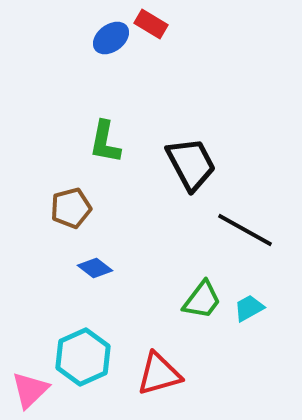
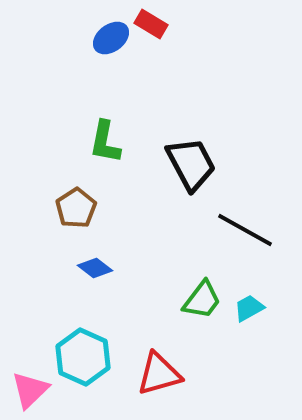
brown pentagon: moved 5 px right; rotated 18 degrees counterclockwise
cyan hexagon: rotated 12 degrees counterclockwise
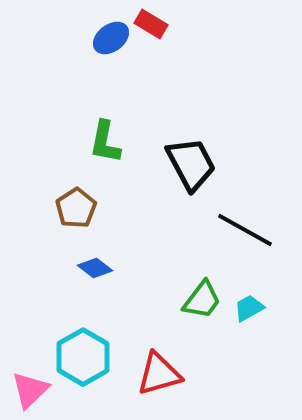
cyan hexagon: rotated 6 degrees clockwise
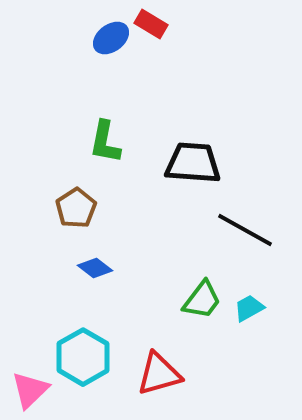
black trapezoid: moved 2 px right, 1 px up; rotated 58 degrees counterclockwise
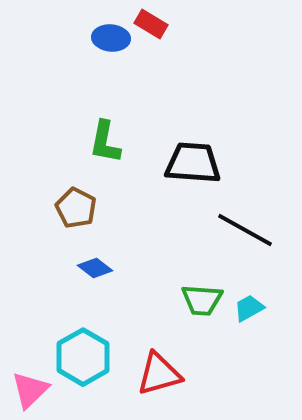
blue ellipse: rotated 42 degrees clockwise
brown pentagon: rotated 12 degrees counterclockwise
green trapezoid: rotated 57 degrees clockwise
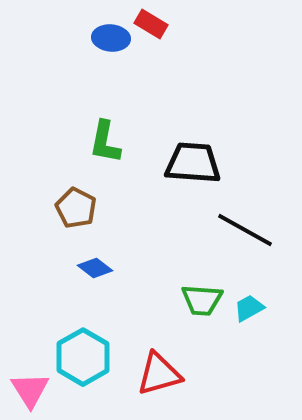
pink triangle: rotated 18 degrees counterclockwise
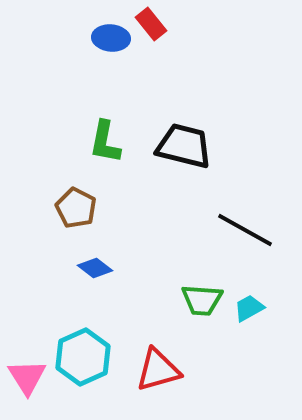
red rectangle: rotated 20 degrees clockwise
black trapezoid: moved 9 px left, 17 px up; rotated 10 degrees clockwise
cyan hexagon: rotated 6 degrees clockwise
red triangle: moved 1 px left, 4 px up
pink triangle: moved 3 px left, 13 px up
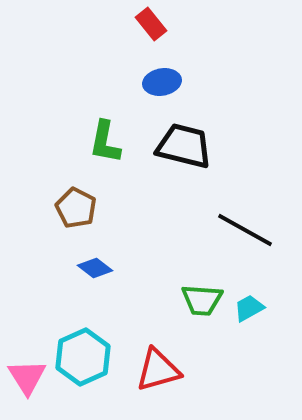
blue ellipse: moved 51 px right, 44 px down; rotated 15 degrees counterclockwise
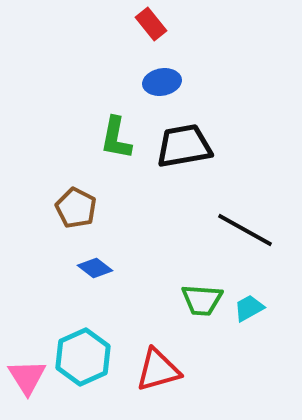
green L-shape: moved 11 px right, 4 px up
black trapezoid: rotated 24 degrees counterclockwise
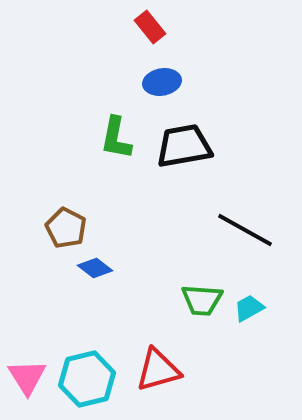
red rectangle: moved 1 px left, 3 px down
brown pentagon: moved 10 px left, 20 px down
cyan hexagon: moved 4 px right, 22 px down; rotated 10 degrees clockwise
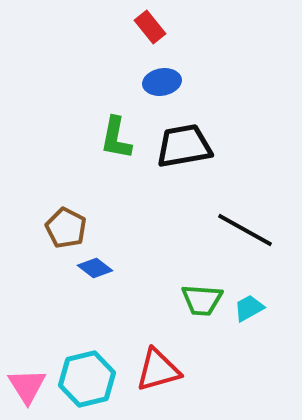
pink triangle: moved 9 px down
